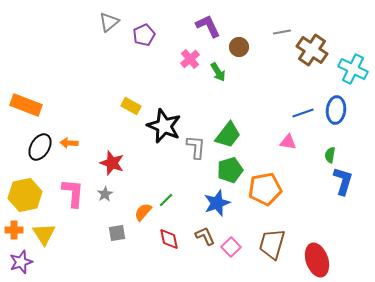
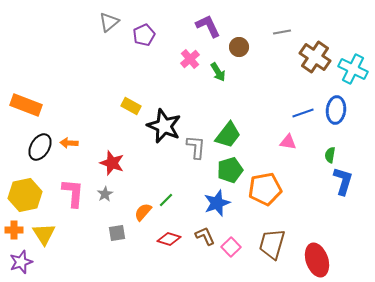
brown cross: moved 3 px right, 7 px down
red diamond: rotated 60 degrees counterclockwise
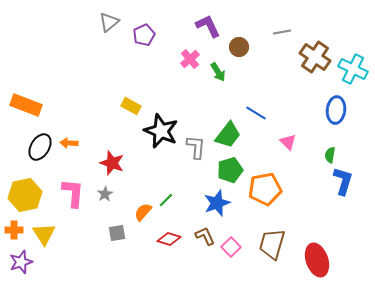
blue line: moved 47 px left; rotated 50 degrees clockwise
black star: moved 3 px left, 5 px down
pink triangle: rotated 36 degrees clockwise
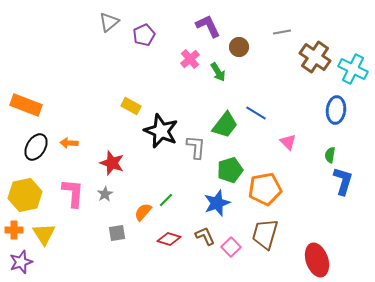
green trapezoid: moved 3 px left, 10 px up
black ellipse: moved 4 px left
brown trapezoid: moved 7 px left, 10 px up
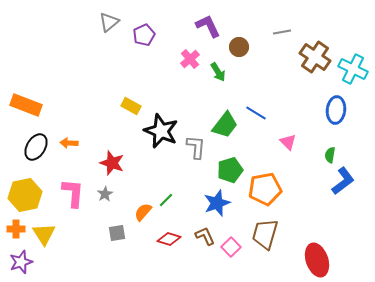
blue L-shape: rotated 36 degrees clockwise
orange cross: moved 2 px right, 1 px up
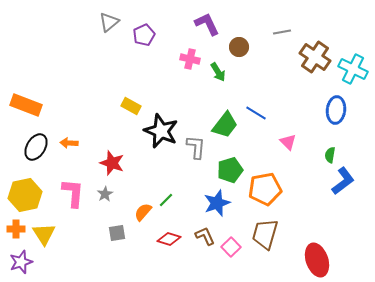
purple L-shape: moved 1 px left, 2 px up
pink cross: rotated 36 degrees counterclockwise
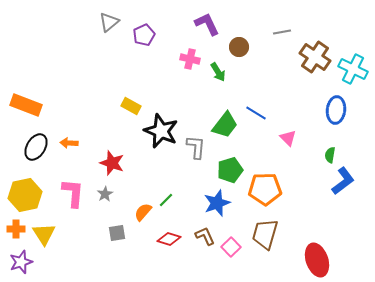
pink triangle: moved 4 px up
orange pentagon: rotated 8 degrees clockwise
